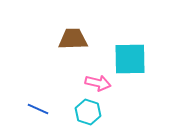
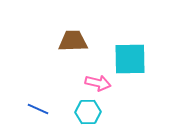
brown trapezoid: moved 2 px down
cyan hexagon: rotated 20 degrees counterclockwise
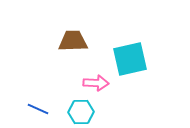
cyan square: rotated 12 degrees counterclockwise
pink arrow: moved 2 px left; rotated 10 degrees counterclockwise
cyan hexagon: moved 7 px left
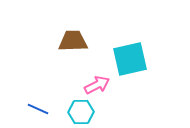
pink arrow: moved 1 px right, 2 px down; rotated 30 degrees counterclockwise
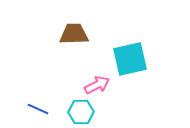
brown trapezoid: moved 1 px right, 7 px up
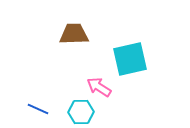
pink arrow: moved 2 px right, 2 px down; rotated 120 degrees counterclockwise
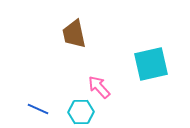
brown trapezoid: rotated 100 degrees counterclockwise
cyan square: moved 21 px right, 5 px down
pink arrow: rotated 15 degrees clockwise
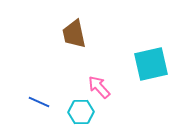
blue line: moved 1 px right, 7 px up
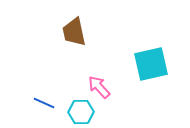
brown trapezoid: moved 2 px up
blue line: moved 5 px right, 1 px down
